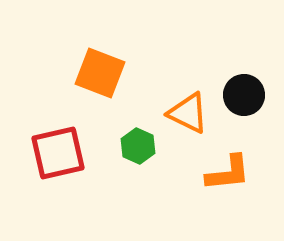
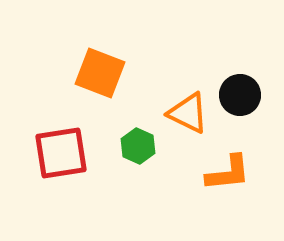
black circle: moved 4 px left
red square: moved 3 px right; rotated 4 degrees clockwise
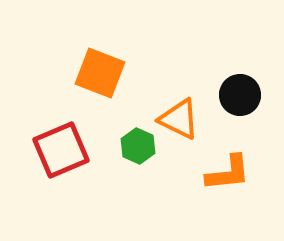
orange triangle: moved 9 px left, 6 px down
red square: moved 3 px up; rotated 14 degrees counterclockwise
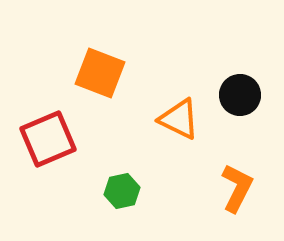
green hexagon: moved 16 px left, 45 px down; rotated 24 degrees clockwise
red square: moved 13 px left, 11 px up
orange L-shape: moved 9 px right, 15 px down; rotated 57 degrees counterclockwise
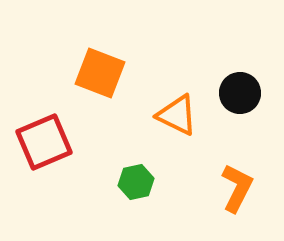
black circle: moved 2 px up
orange triangle: moved 2 px left, 4 px up
red square: moved 4 px left, 3 px down
green hexagon: moved 14 px right, 9 px up
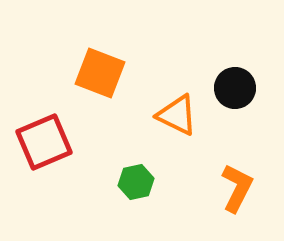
black circle: moved 5 px left, 5 px up
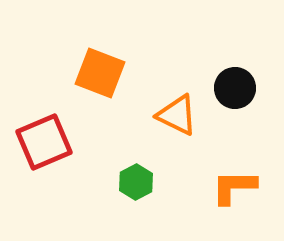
green hexagon: rotated 16 degrees counterclockwise
orange L-shape: moved 3 px left, 1 px up; rotated 117 degrees counterclockwise
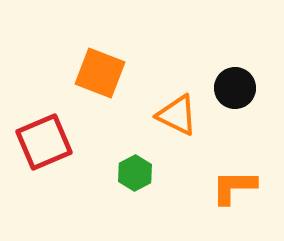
green hexagon: moved 1 px left, 9 px up
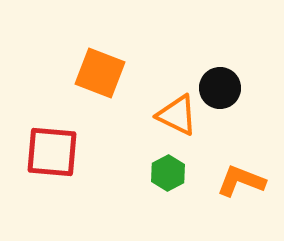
black circle: moved 15 px left
red square: moved 8 px right, 10 px down; rotated 28 degrees clockwise
green hexagon: moved 33 px right
orange L-shape: moved 7 px right, 6 px up; rotated 21 degrees clockwise
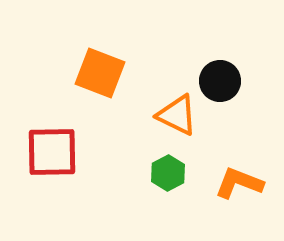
black circle: moved 7 px up
red square: rotated 6 degrees counterclockwise
orange L-shape: moved 2 px left, 2 px down
